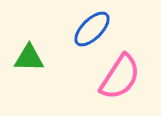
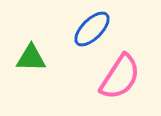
green triangle: moved 2 px right
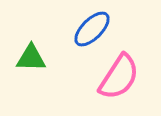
pink semicircle: moved 1 px left
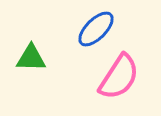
blue ellipse: moved 4 px right
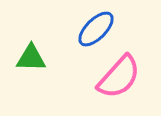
pink semicircle: rotated 9 degrees clockwise
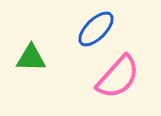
pink semicircle: moved 1 px left
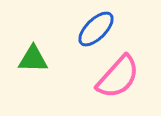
green triangle: moved 2 px right, 1 px down
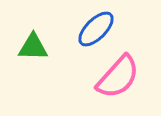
green triangle: moved 12 px up
